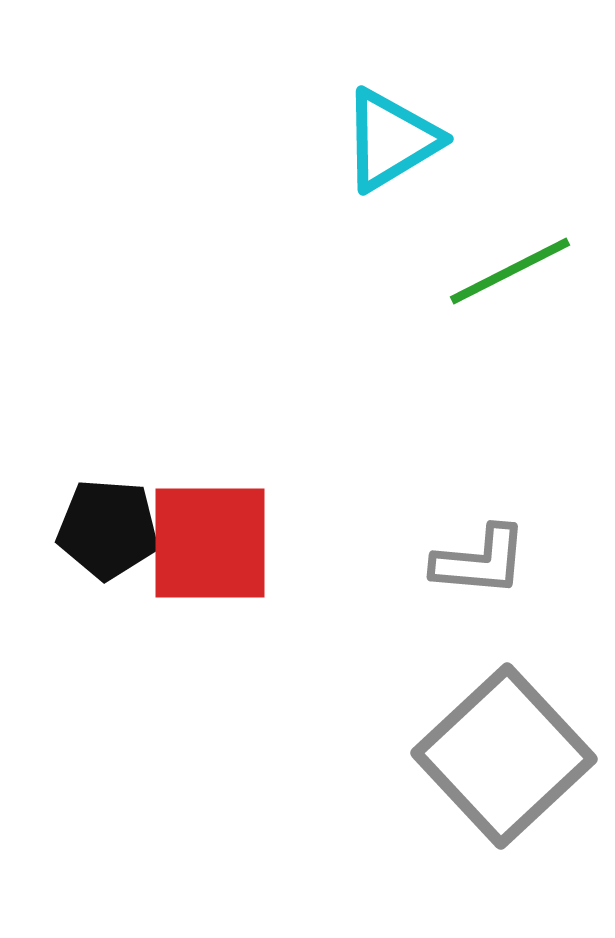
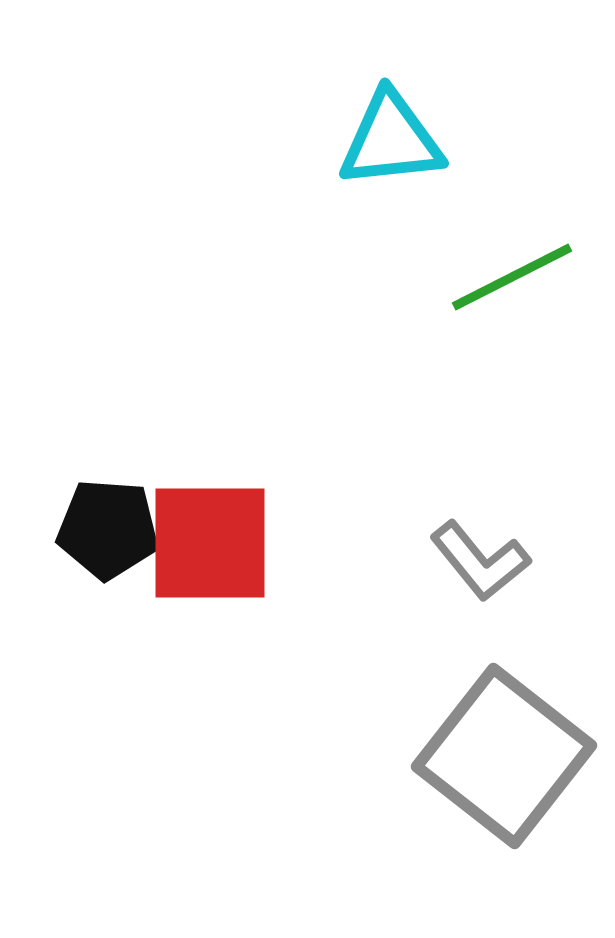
cyan triangle: rotated 25 degrees clockwise
green line: moved 2 px right, 6 px down
gray L-shape: rotated 46 degrees clockwise
gray square: rotated 9 degrees counterclockwise
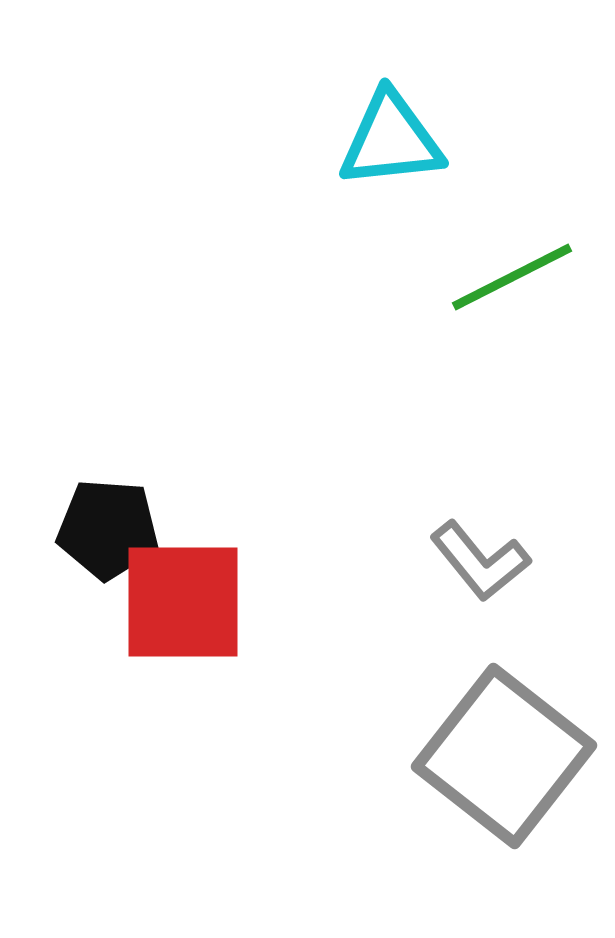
red square: moved 27 px left, 59 px down
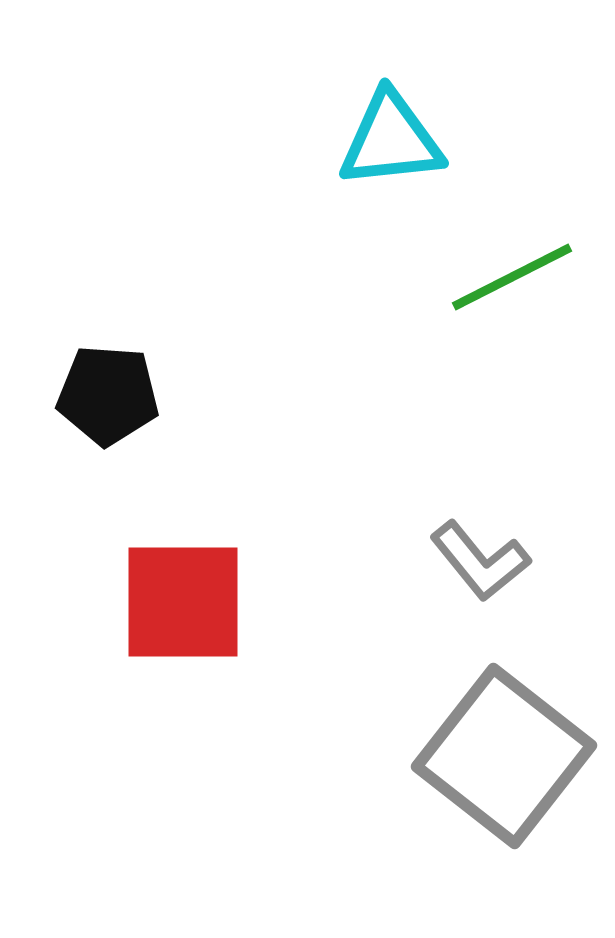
black pentagon: moved 134 px up
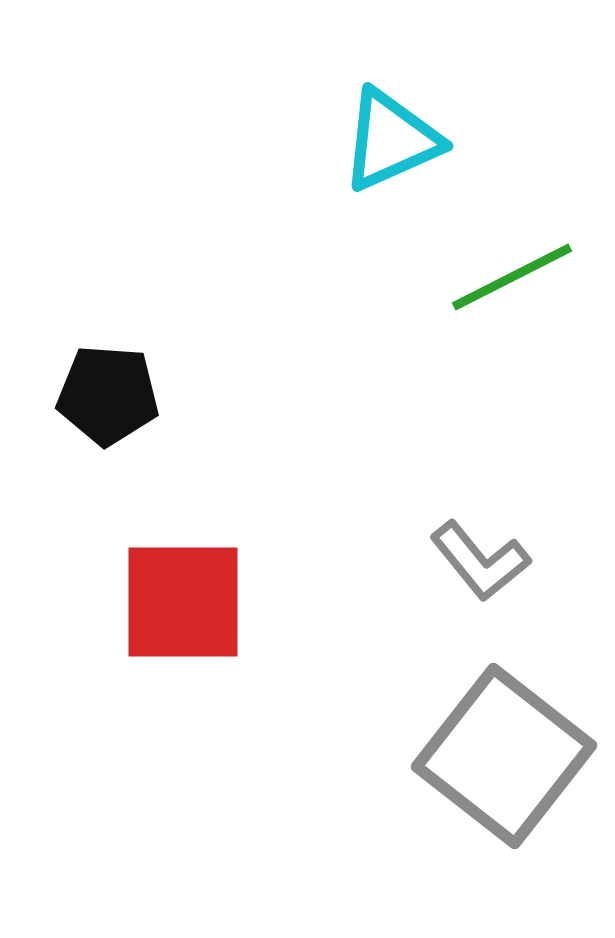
cyan triangle: rotated 18 degrees counterclockwise
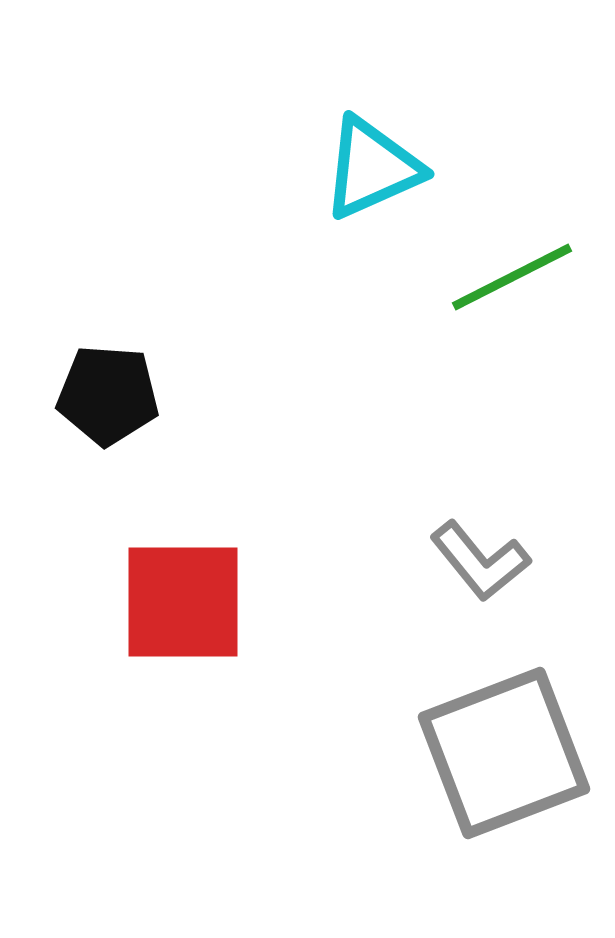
cyan triangle: moved 19 px left, 28 px down
gray square: moved 3 px up; rotated 31 degrees clockwise
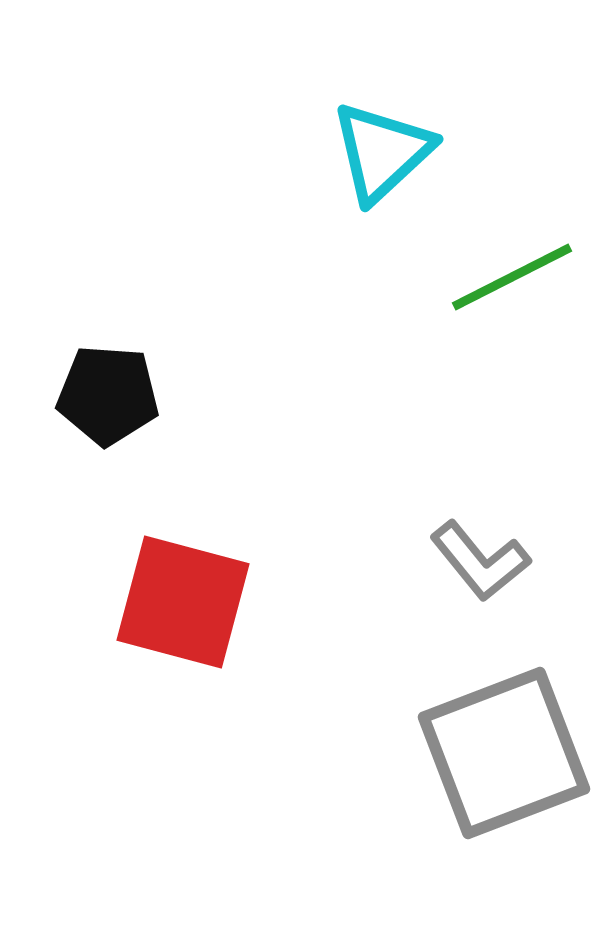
cyan triangle: moved 10 px right, 16 px up; rotated 19 degrees counterclockwise
red square: rotated 15 degrees clockwise
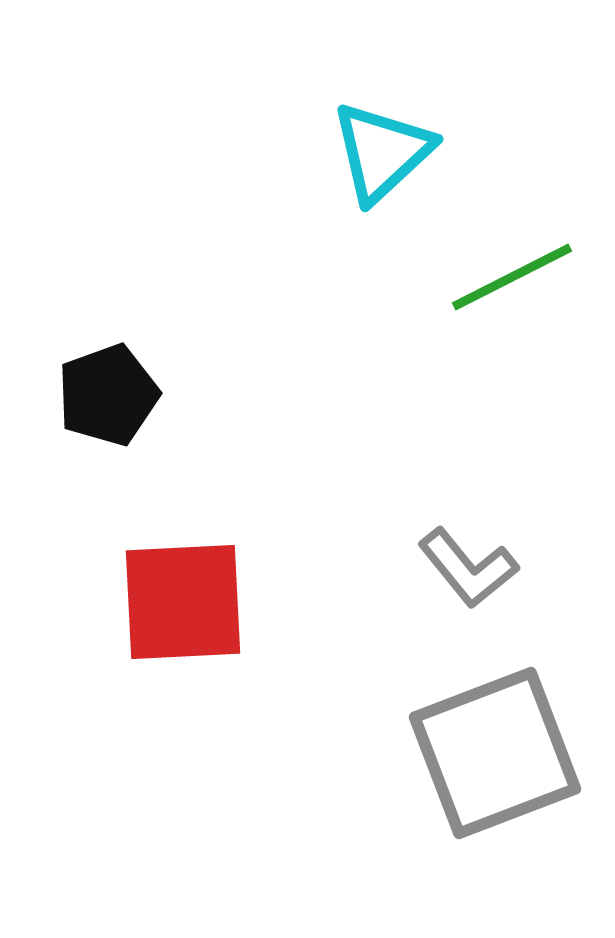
black pentagon: rotated 24 degrees counterclockwise
gray L-shape: moved 12 px left, 7 px down
red square: rotated 18 degrees counterclockwise
gray square: moved 9 px left
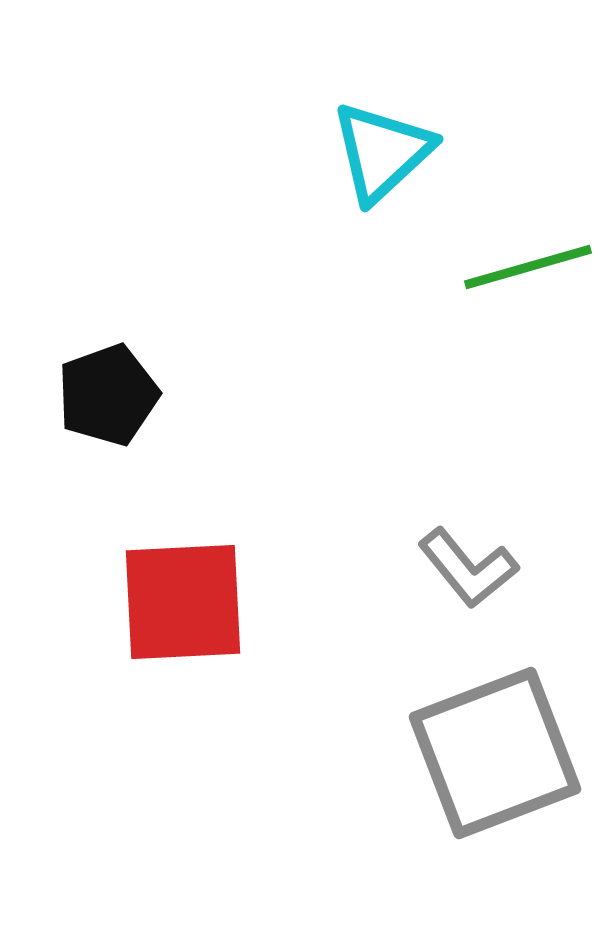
green line: moved 16 px right, 10 px up; rotated 11 degrees clockwise
